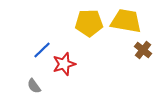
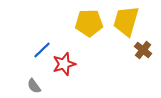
yellow trapezoid: rotated 84 degrees counterclockwise
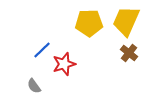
yellow trapezoid: rotated 8 degrees clockwise
brown cross: moved 14 px left, 3 px down
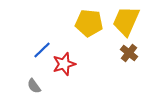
yellow pentagon: rotated 8 degrees clockwise
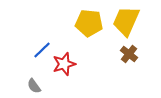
brown cross: moved 1 px down
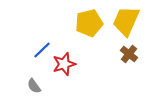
yellow pentagon: rotated 20 degrees counterclockwise
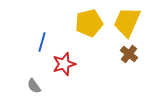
yellow trapezoid: moved 1 px right, 1 px down
blue line: moved 8 px up; rotated 30 degrees counterclockwise
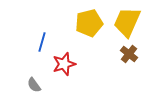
gray semicircle: moved 1 px up
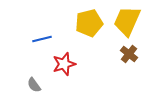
yellow trapezoid: moved 1 px up
blue line: moved 3 px up; rotated 60 degrees clockwise
